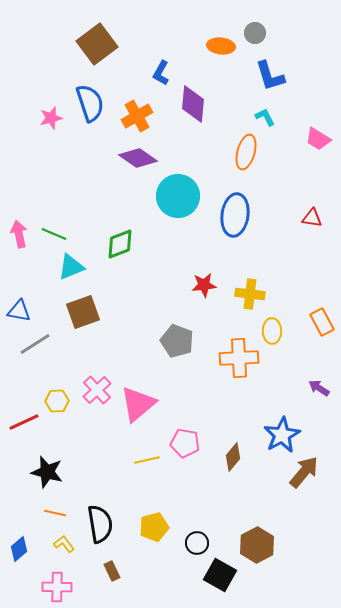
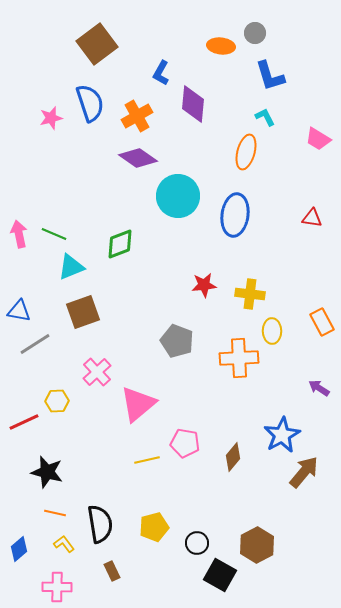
pink cross at (97, 390): moved 18 px up
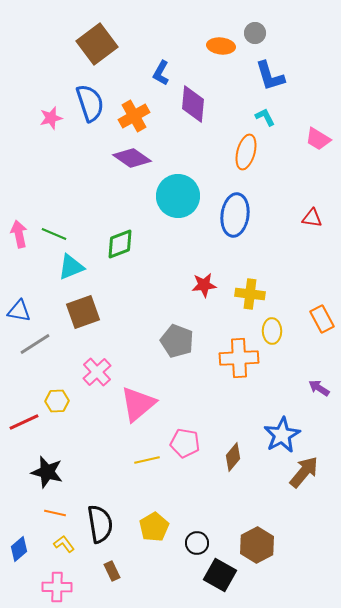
orange cross at (137, 116): moved 3 px left
purple diamond at (138, 158): moved 6 px left
orange rectangle at (322, 322): moved 3 px up
yellow pentagon at (154, 527): rotated 16 degrees counterclockwise
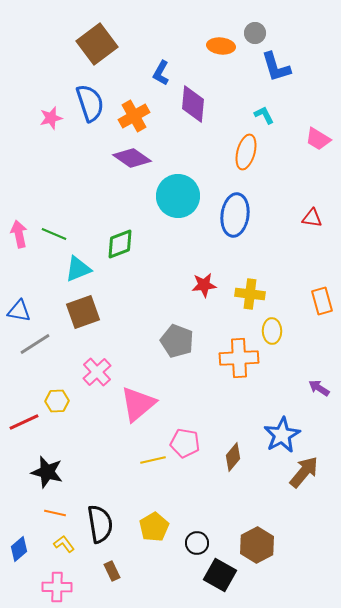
blue L-shape at (270, 76): moved 6 px right, 9 px up
cyan L-shape at (265, 117): moved 1 px left, 2 px up
cyan triangle at (71, 267): moved 7 px right, 2 px down
orange rectangle at (322, 319): moved 18 px up; rotated 12 degrees clockwise
yellow line at (147, 460): moved 6 px right
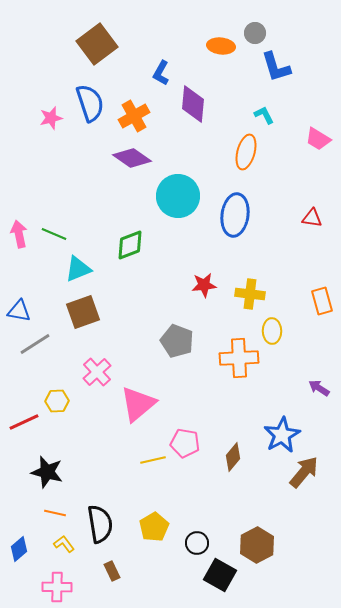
green diamond at (120, 244): moved 10 px right, 1 px down
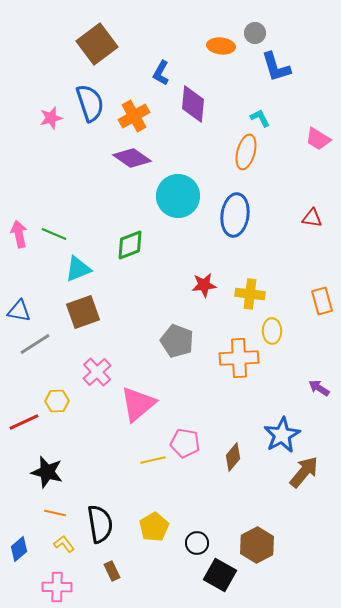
cyan L-shape at (264, 115): moved 4 px left, 3 px down
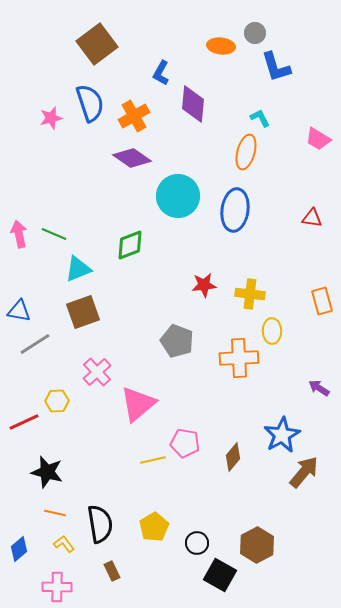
blue ellipse at (235, 215): moved 5 px up
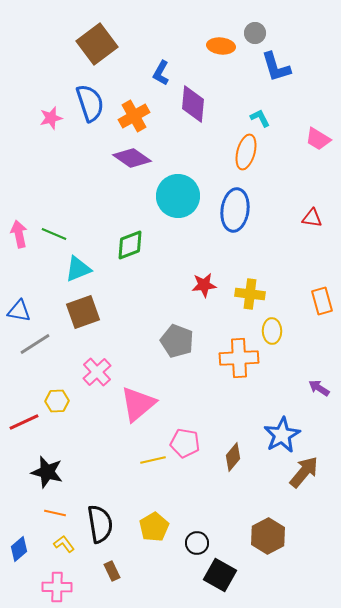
brown hexagon at (257, 545): moved 11 px right, 9 px up
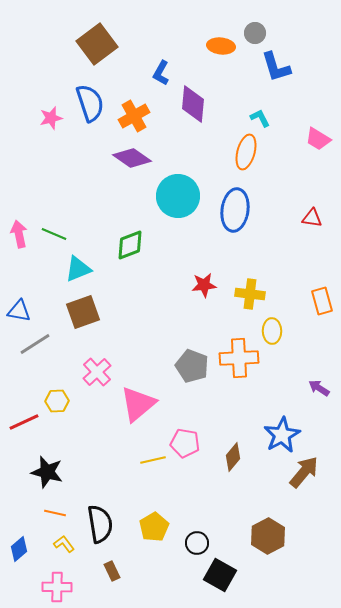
gray pentagon at (177, 341): moved 15 px right, 25 px down
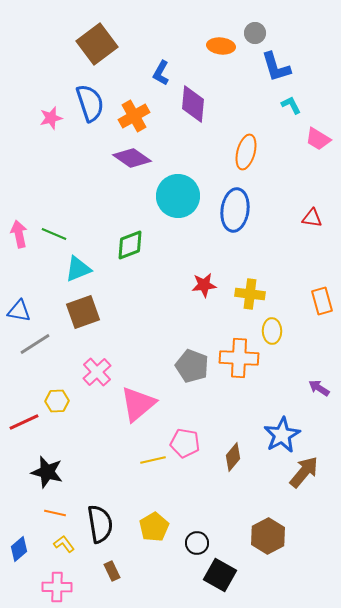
cyan L-shape at (260, 118): moved 31 px right, 13 px up
orange cross at (239, 358): rotated 6 degrees clockwise
